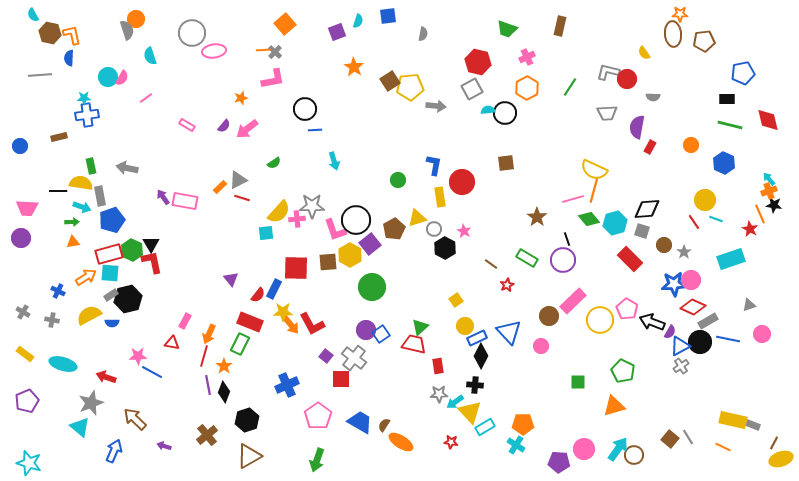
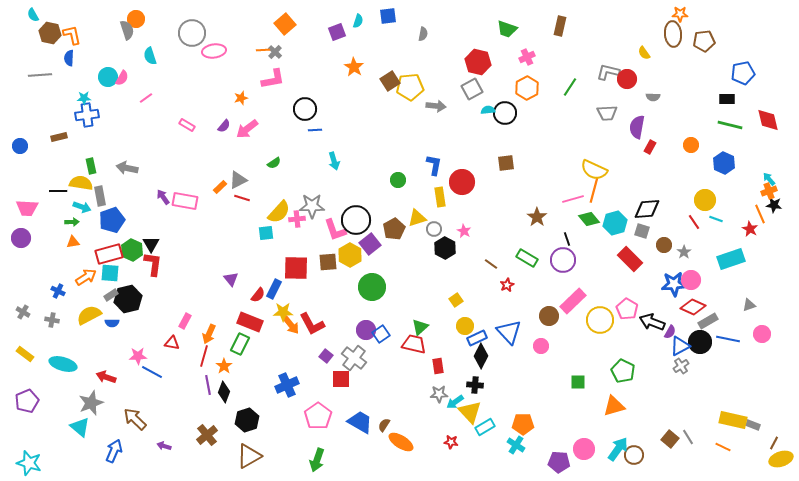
red L-shape at (152, 262): moved 1 px right, 2 px down; rotated 20 degrees clockwise
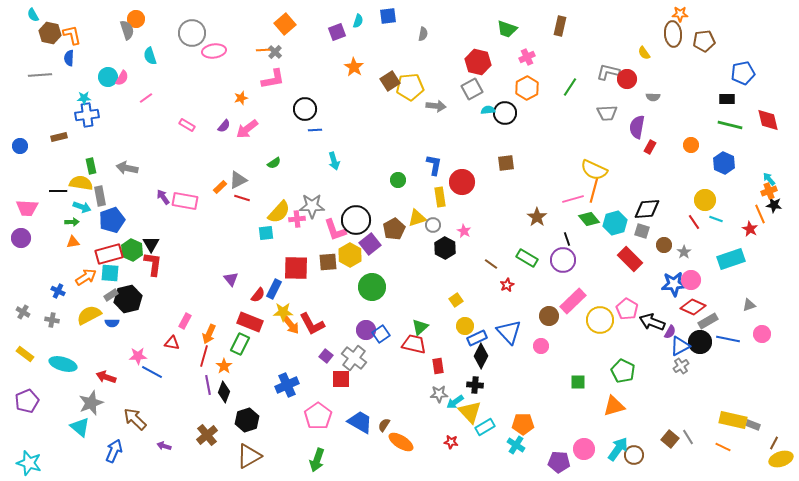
gray circle at (434, 229): moved 1 px left, 4 px up
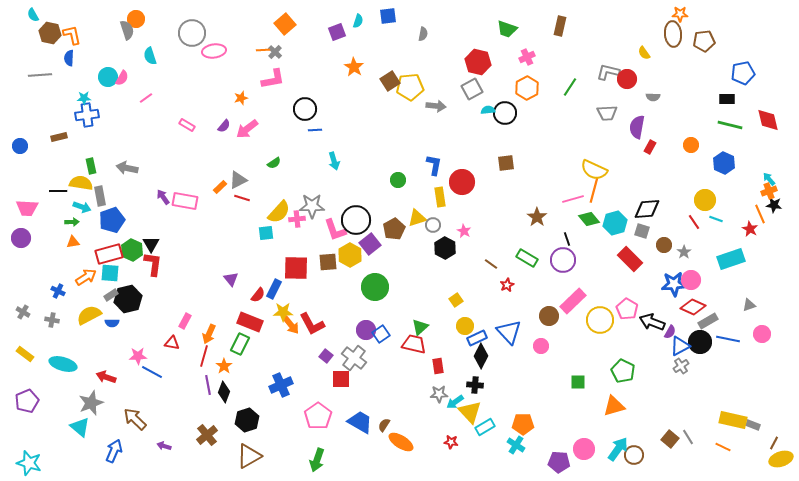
green circle at (372, 287): moved 3 px right
blue cross at (287, 385): moved 6 px left
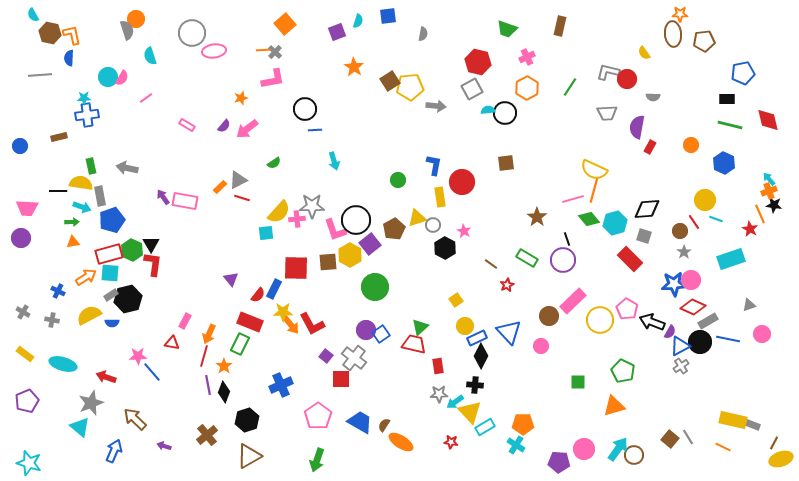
gray square at (642, 231): moved 2 px right, 5 px down
brown circle at (664, 245): moved 16 px right, 14 px up
blue line at (152, 372): rotated 20 degrees clockwise
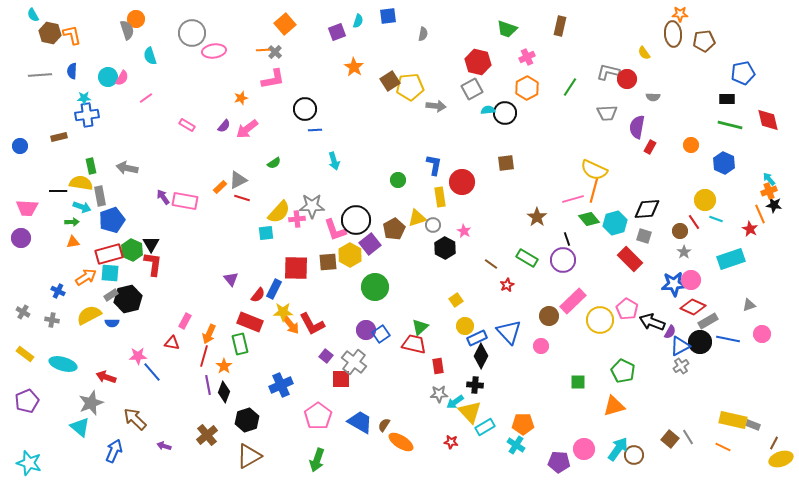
blue semicircle at (69, 58): moved 3 px right, 13 px down
green rectangle at (240, 344): rotated 40 degrees counterclockwise
gray cross at (354, 358): moved 4 px down
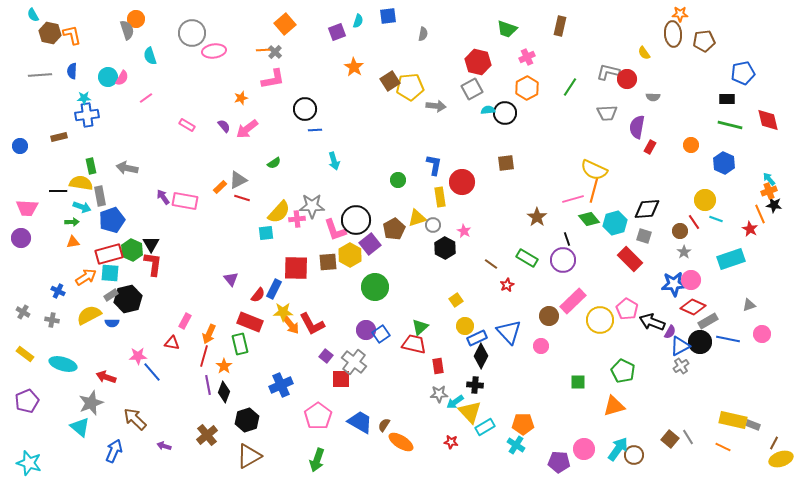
purple semicircle at (224, 126): rotated 80 degrees counterclockwise
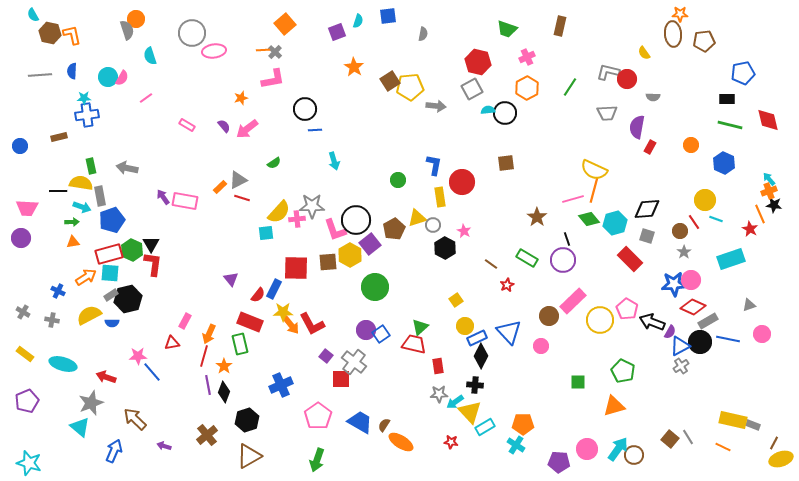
gray square at (644, 236): moved 3 px right
red triangle at (172, 343): rotated 21 degrees counterclockwise
pink circle at (584, 449): moved 3 px right
